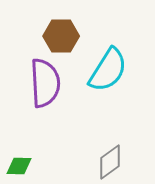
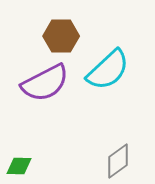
cyan semicircle: rotated 15 degrees clockwise
purple semicircle: rotated 66 degrees clockwise
gray diamond: moved 8 px right, 1 px up
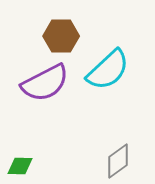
green diamond: moved 1 px right
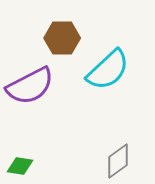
brown hexagon: moved 1 px right, 2 px down
purple semicircle: moved 15 px left, 3 px down
green diamond: rotated 8 degrees clockwise
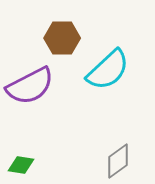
green diamond: moved 1 px right, 1 px up
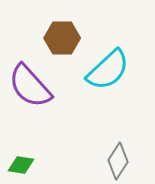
purple semicircle: rotated 75 degrees clockwise
gray diamond: rotated 21 degrees counterclockwise
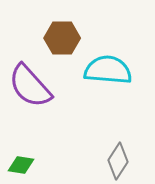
cyan semicircle: rotated 132 degrees counterclockwise
